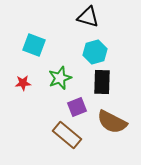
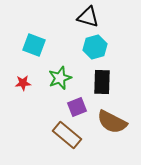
cyan hexagon: moved 5 px up
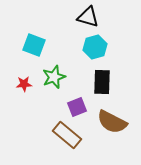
green star: moved 6 px left, 1 px up
red star: moved 1 px right, 1 px down
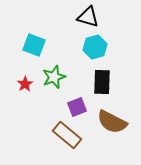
red star: moved 1 px right; rotated 28 degrees counterclockwise
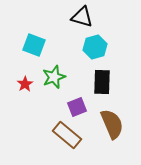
black triangle: moved 6 px left
brown semicircle: moved 2 px down; rotated 140 degrees counterclockwise
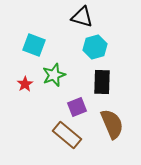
green star: moved 2 px up
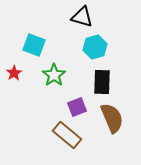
green star: rotated 15 degrees counterclockwise
red star: moved 11 px left, 11 px up
brown semicircle: moved 6 px up
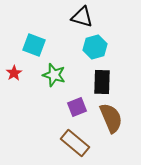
green star: rotated 20 degrees counterclockwise
brown semicircle: moved 1 px left
brown rectangle: moved 8 px right, 8 px down
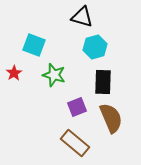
black rectangle: moved 1 px right
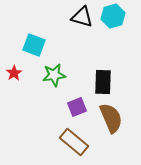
cyan hexagon: moved 18 px right, 31 px up
green star: rotated 25 degrees counterclockwise
brown rectangle: moved 1 px left, 1 px up
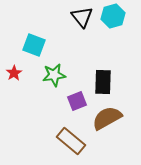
black triangle: rotated 35 degrees clockwise
purple square: moved 6 px up
brown semicircle: moved 4 px left; rotated 96 degrees counterclockwise
brown rectangle: moved 3 px left, 1 px up
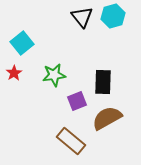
cyan square: moved 12 px left, 2 px up; rotated 30 degrees clockwise
